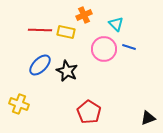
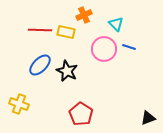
red pentagon: moved 8 px left, 2 px down
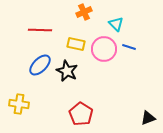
orange cross: moved 3 px up
yellow rectangle: moved 10 px right, 12 px down
yellow cross: rotated 12 degrees counterclockwise
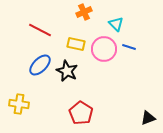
red line: rotated 25 degrees clockwise
red pentagon: moved 1 px up
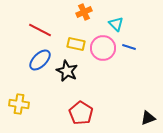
pink circle: moved 1 px left, 1 px up
blue ellipse: moved 5 px up
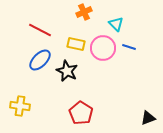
yellow cross: moved 1 px right, 2 px down
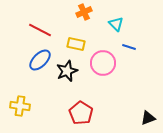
pink circle: moved 15 px down
black star: rotated 25 degrees clockwise
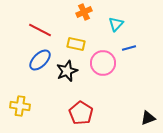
cyan triangle: rotated 28 degrees clockwise
blue line: moved 1 px down; rotated 32 degrees counterclockwise
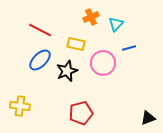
orange cross: moved 7 px right, 5 px down
red pentagon: rotated 25 degrees clockwise
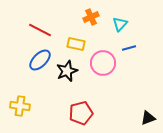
cyan triangle: moved 4 px right
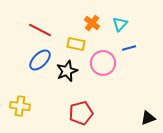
orange cross: moved 1 px right, 6 px down; rotated 28 degrees counterclockwise
